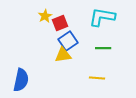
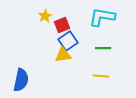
red square: moved 2 px right, 2 px down
yellow line: moved 4 px right, 2 px up
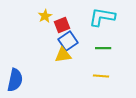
blue semicircle: moved 6 px left
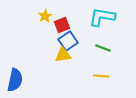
green line: rotated 21 degrees clockwise
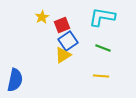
yellow star: moved 3 px left, 1 px down
yellow triangle: rotated 24 degrees counterclockwise
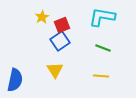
blue square: moved 8 px left
yellow triangle: moved 8 px left, 15 px down; rotated 30 degrees counterclockwise
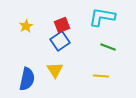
yellow star: moved 16 px left, 9 px down
green line: moved 5 px right, 1 px up
blue semicircle: moved 12 px right, 1 px up
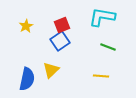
yellow triangle: moved 4 px left; rotated 18 degrees clockwise
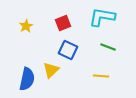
red square: moved 1 px right, 2 px up
blue square: moved 8 px right, 9 px down; rotated 30 degrees counterclockwise
